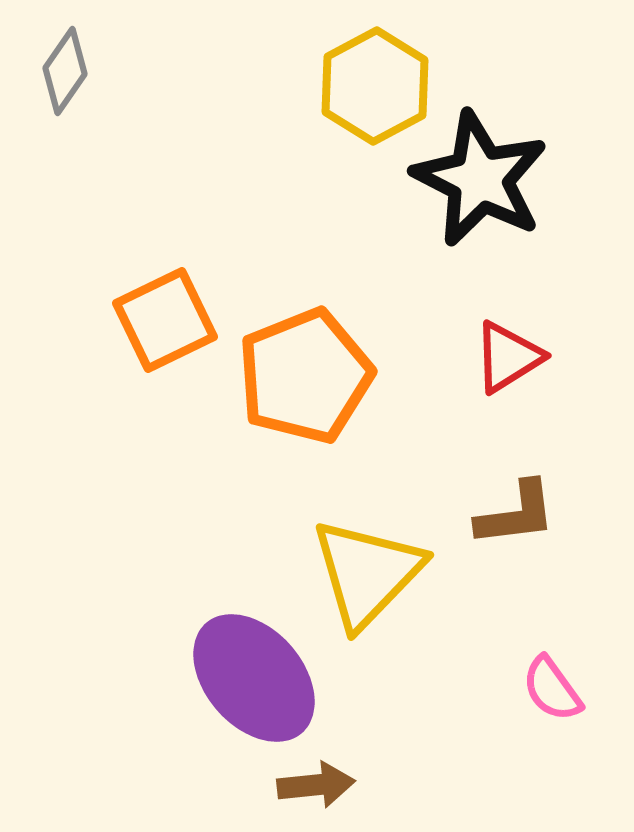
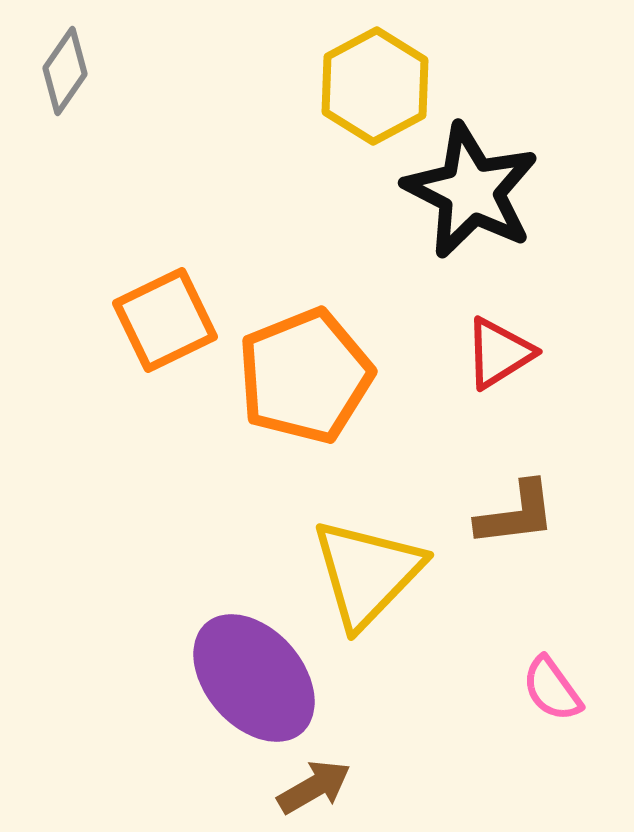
black star: moved 9 px left, 12 px down
red triangle: moved 9 px left, 4 px up
brown arrow: moved 2 px left, 2 px down; rotated 24 degrees counterclockwise
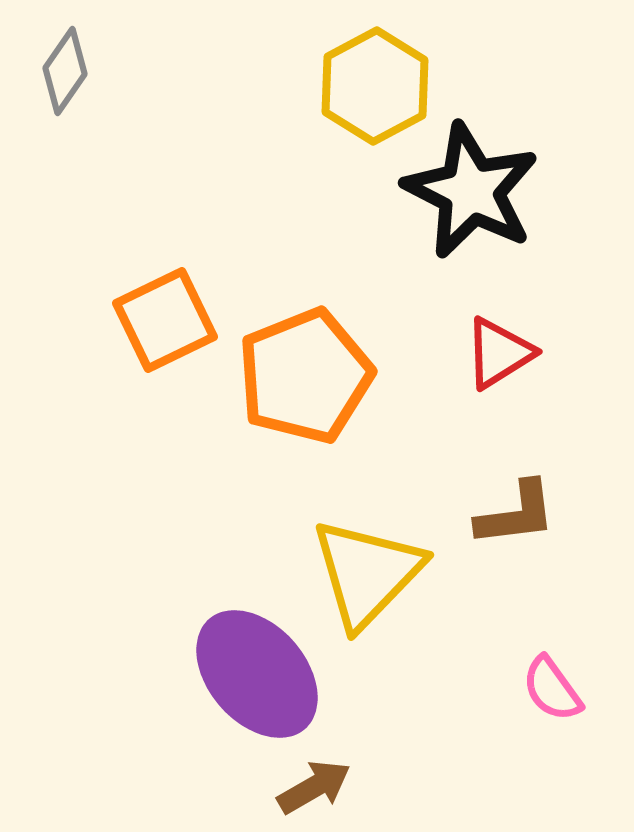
purple ellipse: moved 3 px right, 4 px up
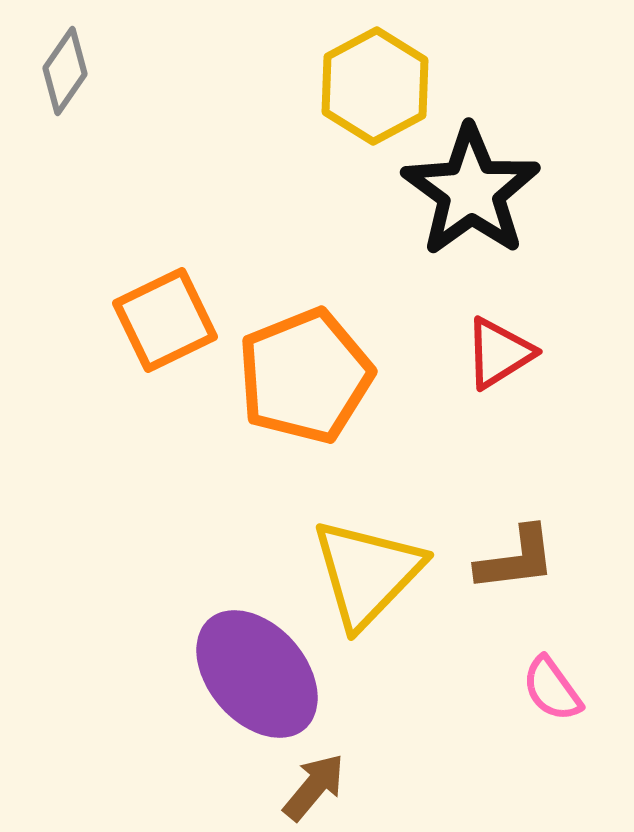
black star: rotated 9 degrees clockwise
brown L-shape: moved 45 px down
brown arrow: rotated 20 degrees counterclockwise
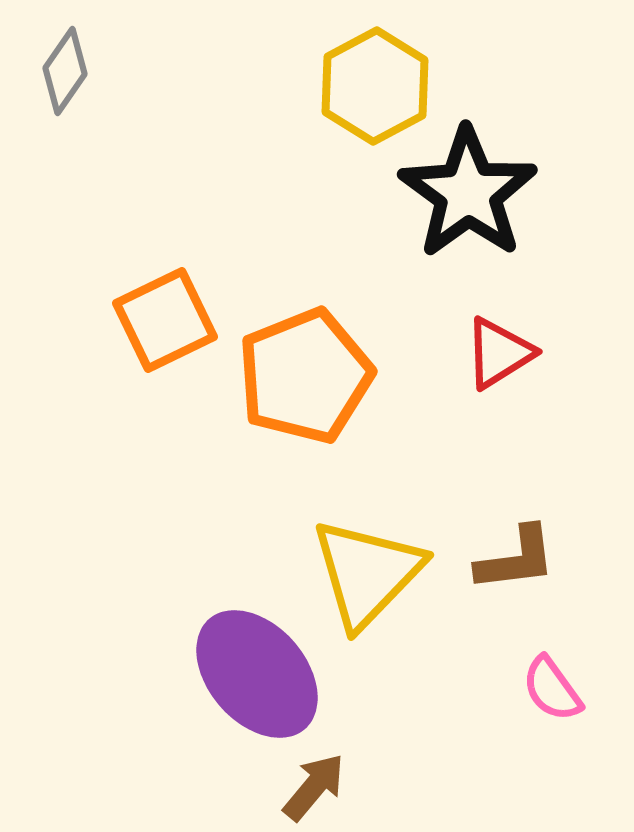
black star: moved 3 px left, 2 px down
